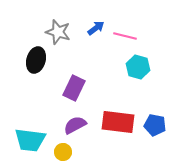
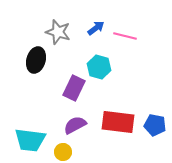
cyan hexagon: moved 39 px left
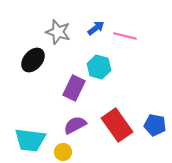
black ellipse: moved 3 px left; rotated 25 degrees clockwise
red rectangle: moved 1 px left, 3 px down; rotated 48 degrees clockwise
